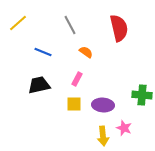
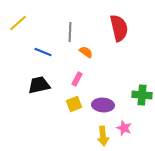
gray line: moved 7 px down; rotated 30 degrees clockwise
yellow square: rotated 21 degrees counterclockwise
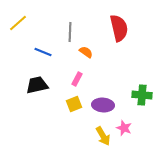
black trapezoid: moved 2 px left
yellow arrow: rotated 24 degrees counterclockwise
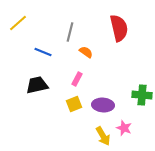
gray line: rotated 12 degrees clockwise
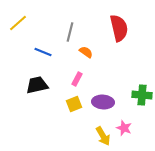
purple ellipse: moved 3 px up
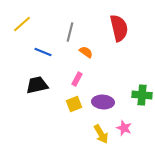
yellow line: moved 4 px right, 1 px down
yellow arrow: moved 2 px left, 2 px up
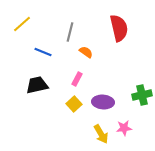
green cross: rotated 18 degrees counterclockwise
yellow square: rotated 21 degrees counterclockwise
pink star: rotated 28 degrees counterclockwise
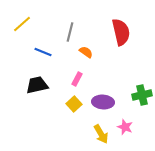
red semicircle: moved 2 px right, 4 px down
pink star: moved 1 px right, 1 px up; rotated 28 degrees clockwise
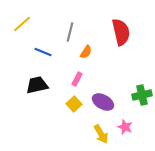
orange semicircle: rotated 88 degrees clockwise
purple ellipse: rotated 25 degrees clockwise
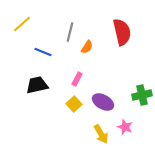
red semicircle: moved 1 px right
orange semicircle: moved 1 px right, 5 px up
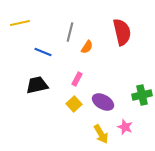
yellow line: moved 2 px left, 1 px up; rotated 30 degrees clockwise
